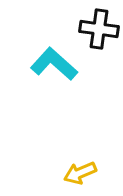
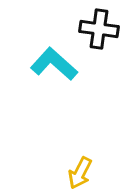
yellow arrow: rotated 40 degrees counterclockwise
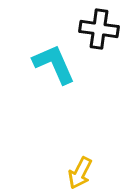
cyan L-shape: rotated 24 degrees clockwise
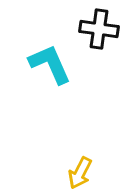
cyan L-shape: moved 4 px left
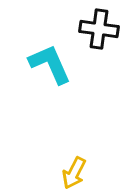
yellow arrow: moved 6 px left
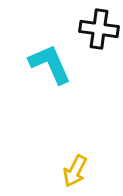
yellow arrow: moved 1 px right, 2 px up
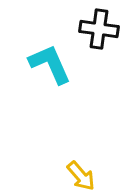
yellow arrow: moved 6 px right, 5 px down; rotated 68 degrees counterclockwise
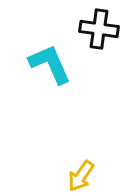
yellow arrow: rotated 76 degrees clockwise
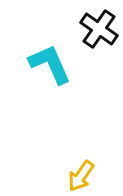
black cross: rotated 27 degrees clockwise
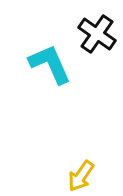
black cross: moved 2 px left, 5 px down
